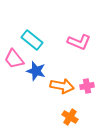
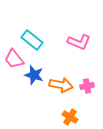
blue star: moved 2 px left, 4 px down
orange arrow: moved 1 px left, 1 px up
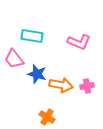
cyan rectangle: moved 4 px up; rotated 30 degrees counterclockwise
blue star: moved 3 px right, 1 px up
orange cross: moved 23 px left
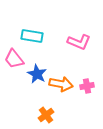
blue star: rotated 12 degrees clockwise
orange arrow: moved 1 px up
orange cross: moved 1 px left, 2 px up; rotated 21 degrees clockwise
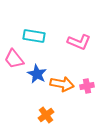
cyan rectangle: moved 2 px right
orange arrow: moved 1 px right
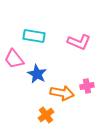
orange arrow: moved 9 px down
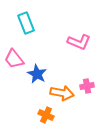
cyan rectangle: moved 8 px left, 13 px up; rotated 60 degrees clockwise
orange cross: rotated 28 degrees counterclockwise
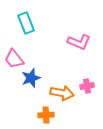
blue star: moved 6 px left, 4 px down; rotated 24 degrees clockwise
orange cross: rotated 28 degrees counterclockwise
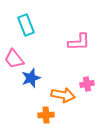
cyan rectangle: moved 2 px down
pink L-shape: rotated 25 degrees counterclockwise
pink cross: moved 2 px up
orange arrow: moved 1 px right, 2 px down
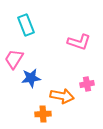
pink L-shape: rotated 20 degrees clockwise
pink trapezoid: rotated 70 degrees clockwise
blue star: rotated 12 degrees clockwise
orange arrow: moved 1 px left, 1 px down
orange cross: moved 3 px left, 1 px up
